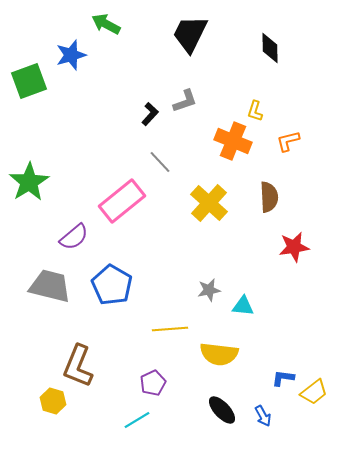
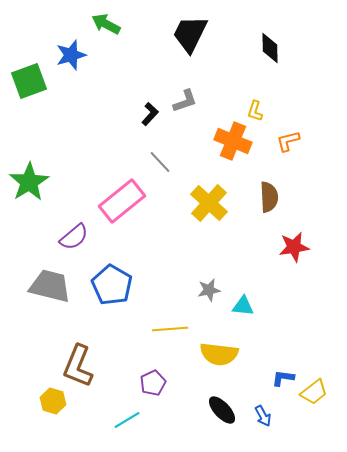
cyan line: moved 10 px left
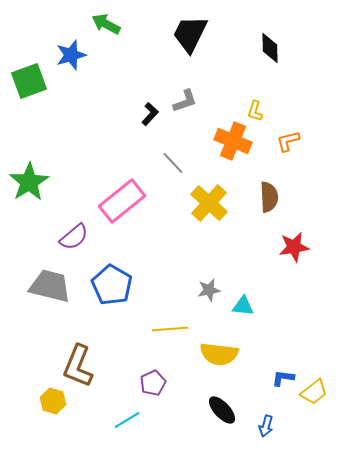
gray line: moved 13 px right, 1 px down
blue arrow: moved 3 px right, 10 px down; rotated 45 degrees clockwise
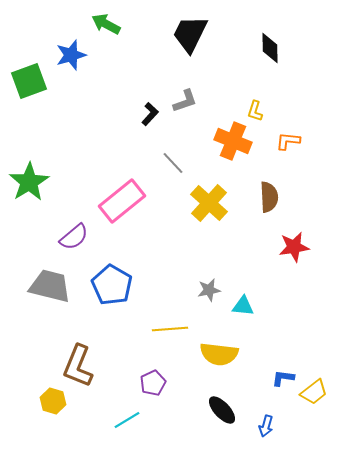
orange L-shape: rotated 20 degrees clockwise
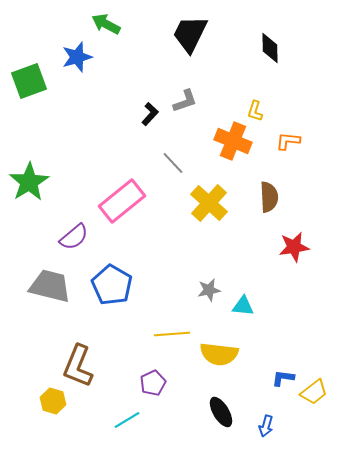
blue star: moved 6 px right, 2 px down
yellow line: moved 2 px right, 5 px down
black ellipse: moved 1 px left, 2 px down; rotated 12 degrees clockwise
